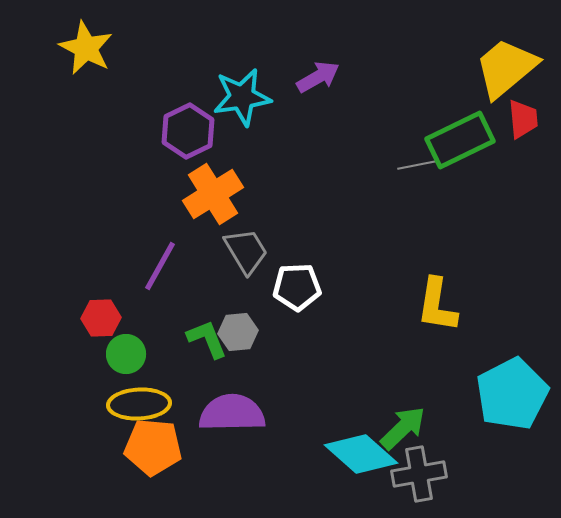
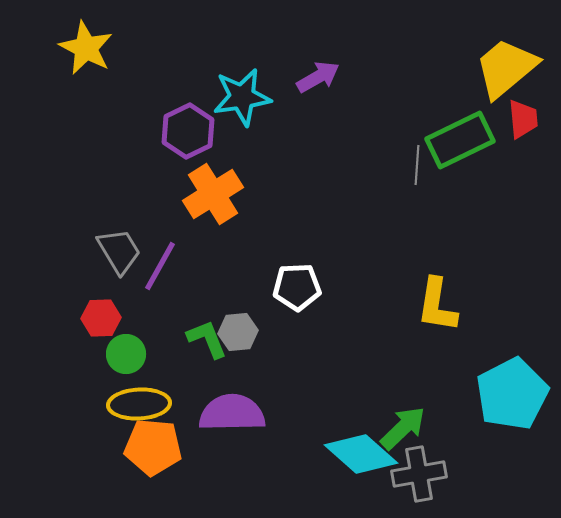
gray line: rotated 75 degrees counterclockwise
gray trapezoid: moved 127 px left
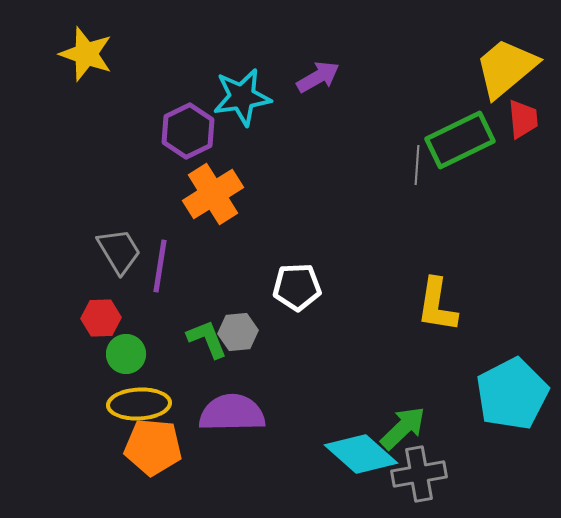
yellow star: moved 6 px down; rotated 8 degrees counterclockwise
purple line: rotated 20 degrees counterclockwise
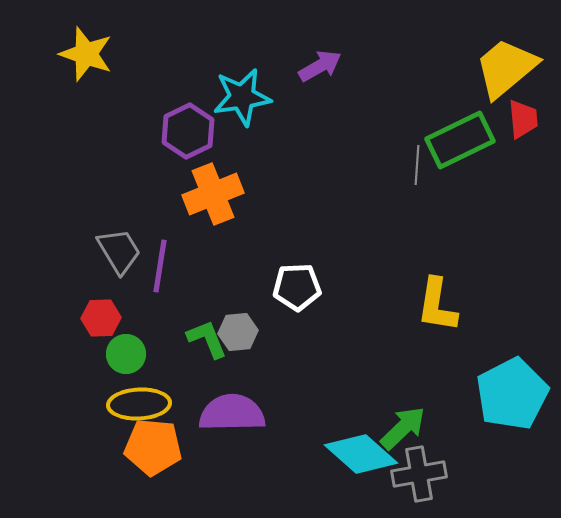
purple arrow: moved 2 px right, 11 px up
orange cross: rotated 10 degrees clockwise
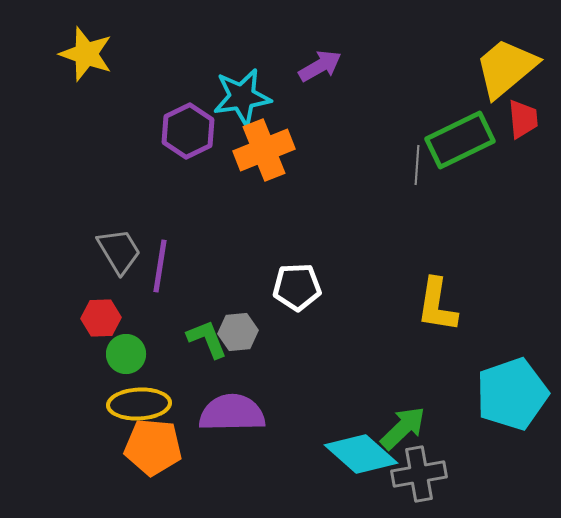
orange cross: moved 51 px right, 44 px up
cyan pentagon: rotated 8 degrees clockwise
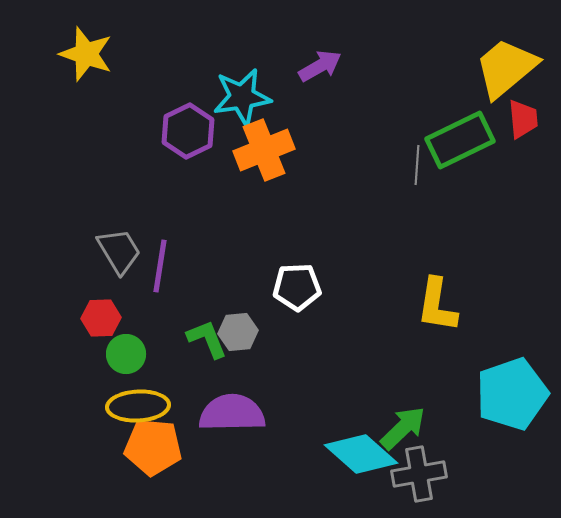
yellow ellipse: moved 1 px left, 2 px down
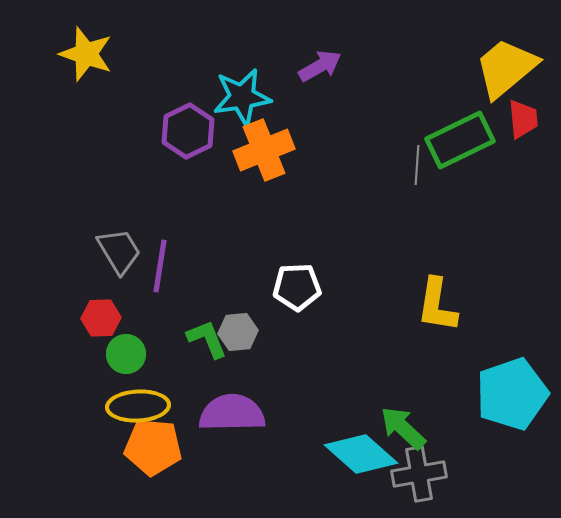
green arrow: rotated 93 degrees counterclockwise
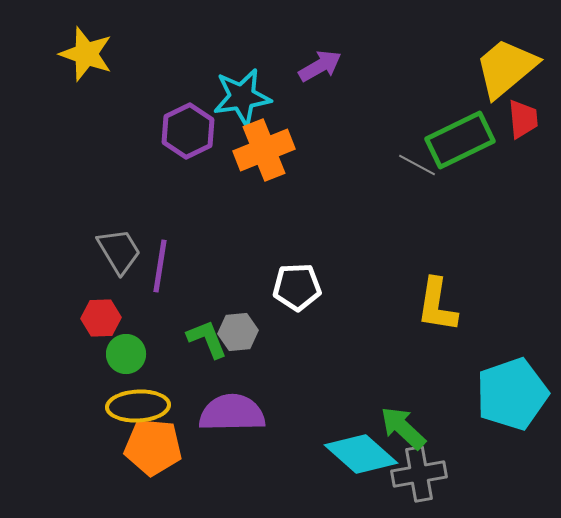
gray line: rotated 66 degrees counterclockwise
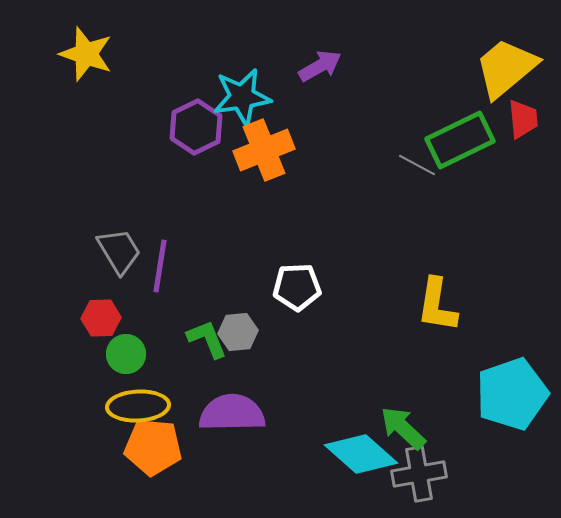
purple hexagon: moved 8 px right, 4 px up
